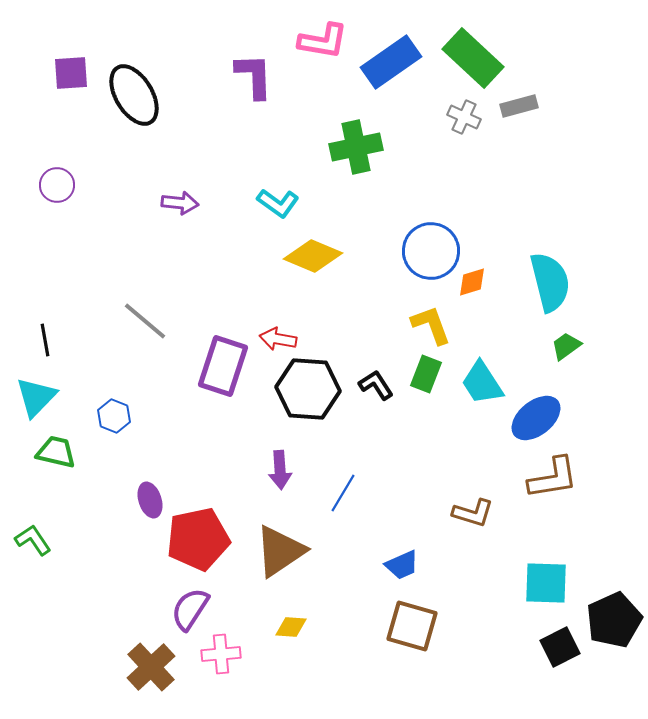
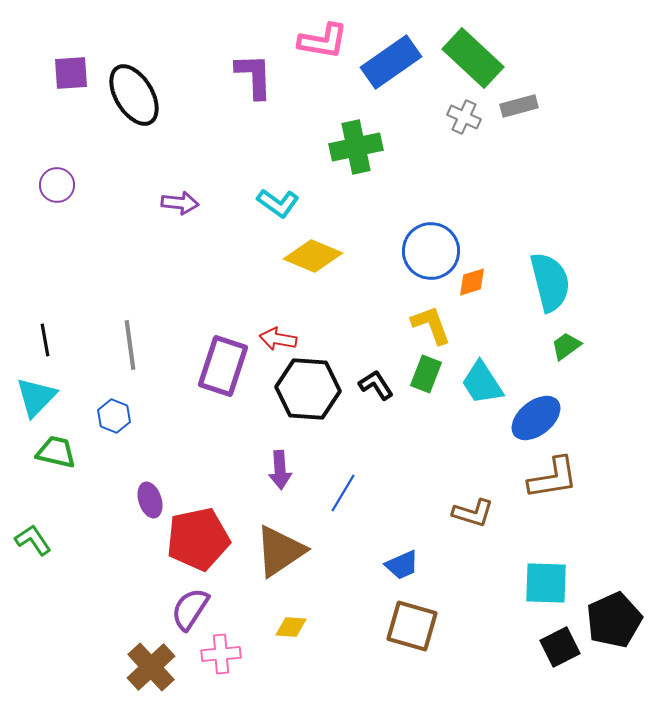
gray line at (145, 321): moved 15 px left, 24 px down; rotated 42 degrees clockwise
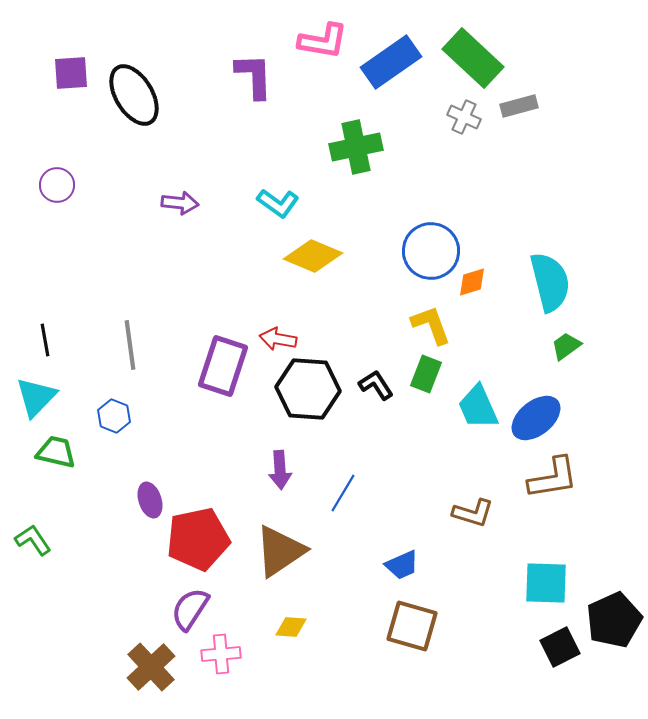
cyan trapezoid at (482, 383): moved 4 px left, 24 px down; rotated 9 degrees clockwise
